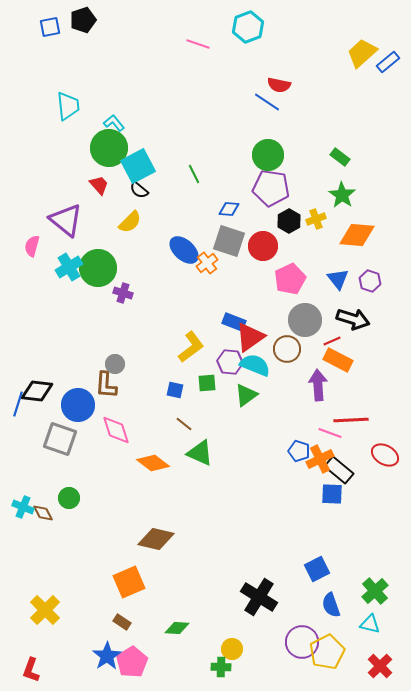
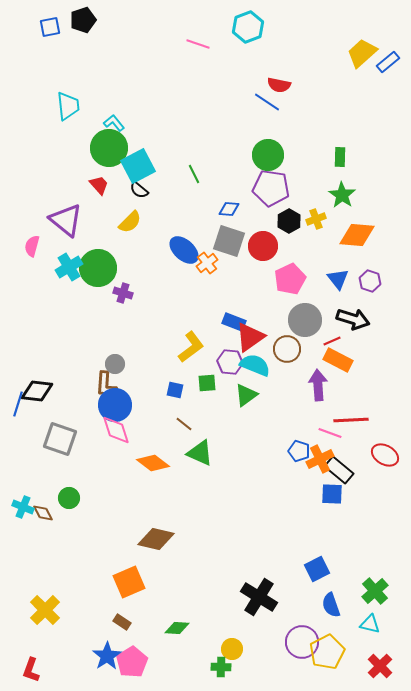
green rectangle at (340, 157): rotated 54 degrees clockwise
blue circle at (78, 405): moved 37 px right
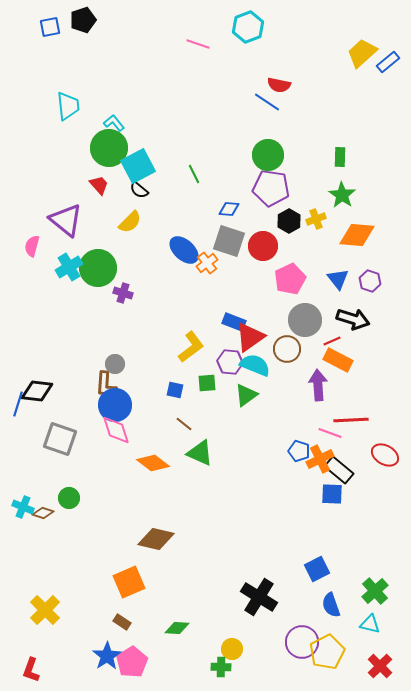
brown diamond at (43, 513): rotated 45 degrees counterclockwise
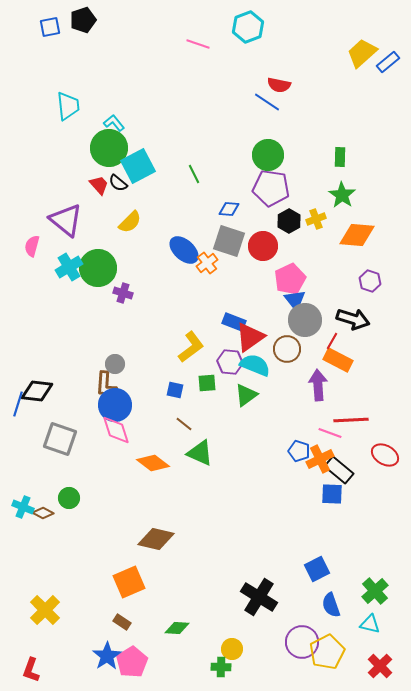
black semicircle at (139, 190): moved 21 px left, 7 px up
blue triangle at (338, 279): moved 43 px left, 21 px down
red line at (332, 341): rotated 36 degrees counterclockwise
brown diamond at (43, 513): rotated 10 degrees clockwise
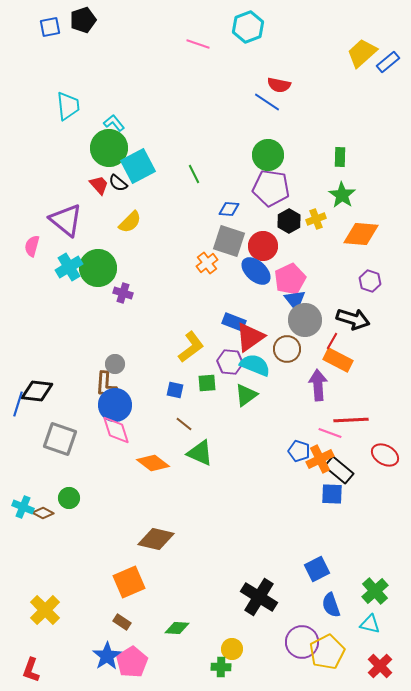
orange diamond at (357, 235): moved 4 px right, 1 px up
blue ellipse at (184, 250): moved 72 px right, 21 px down
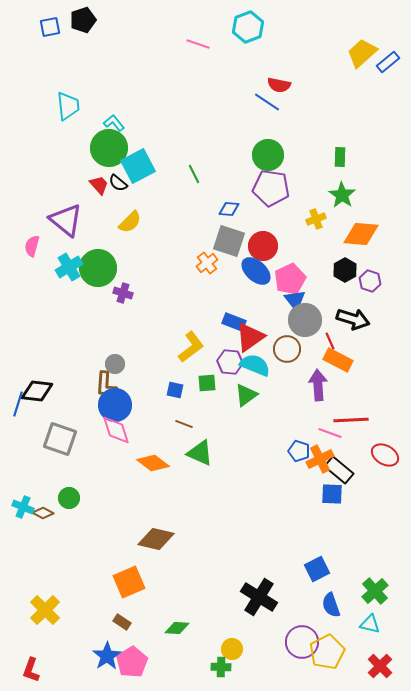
black hexagon at (289, 221): moved 56 px right, 49 px down
red line at (332, 341): moved 2 px left; rotated 54 degrees counterclockwise
brown line at (184, 424): rotated 18 degrees counterclockwise
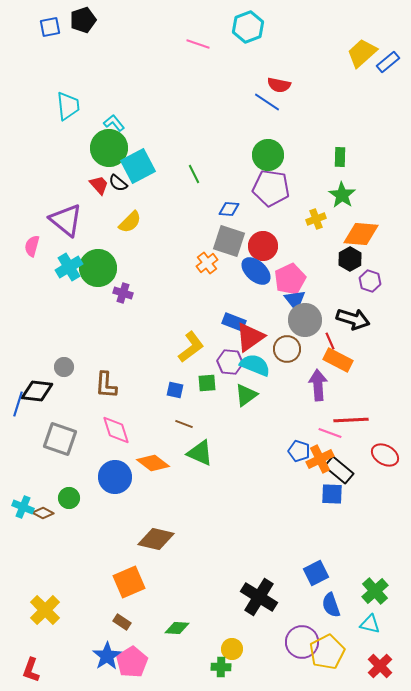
black hexagon at (345, 270): moved 5 px right, 11 px up
gray circle at (115, 364): moved 51 px left, 3 px down
blue circle at (115, 405): moved 72 px down
blue square at (317, 569): moved 1 px left, 4 px down
